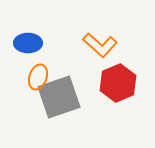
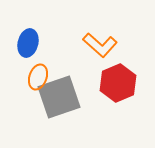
blue ellipse: rotated 76 degrees counterclockwise
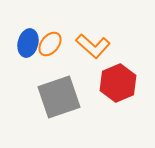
orange L-shape: moved 7 px left, 1 px down
orange ellipse: moved 12 px right, 33 px up; rotated 20 degrees clockwise
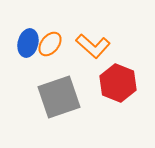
red hexagon: rotated 15 degrees counterclockwise
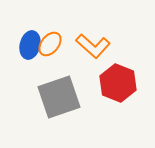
blue ellipse: moved 2 px right, 2 px down
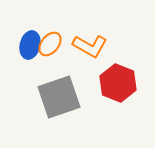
orange L-shape: moved 3 px left; rotated 12 degrees counterclockwise
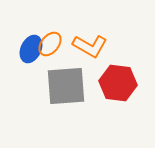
blue ellipse: moved 1 px right, 4 px down; rotated 12 degrees clockwise
red hexagon: rotated 15 degrees counterclockwise
gray square: moved 7 px right, 11 px up; rotated 15 degrees clockwise
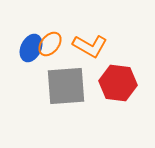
blue ellipse: moved 1 px up
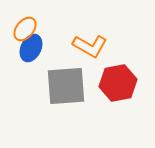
orange ellipse: moved 25 px left, 15 px up
red hexagon: rotated 18 degrees counterclockwise
